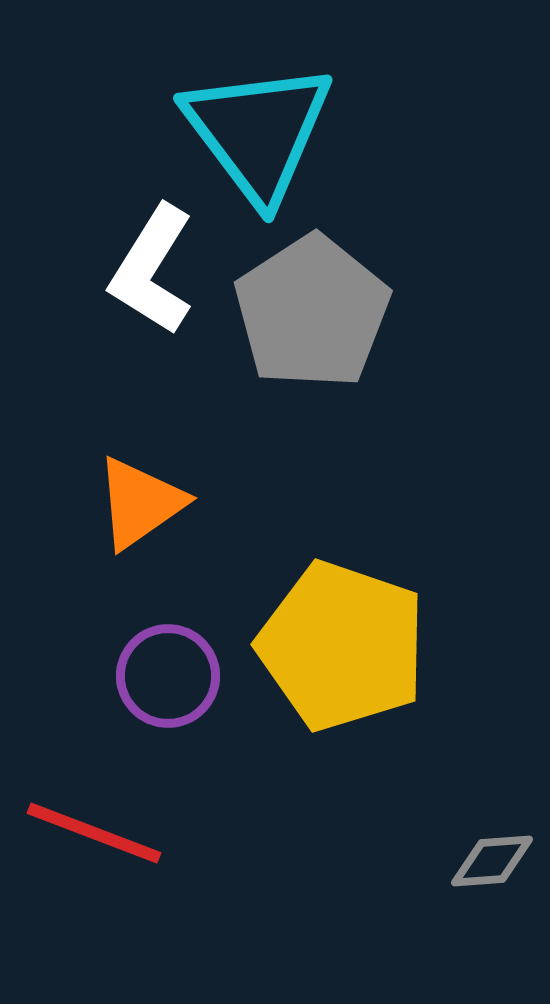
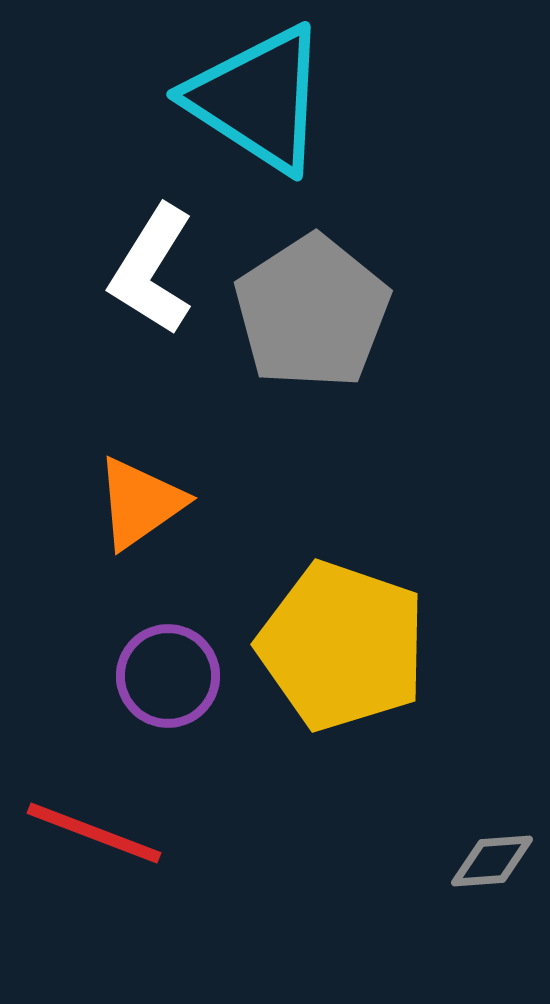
cyan triangle: moved 33 px up; rotated 20 degrees counterclockwise
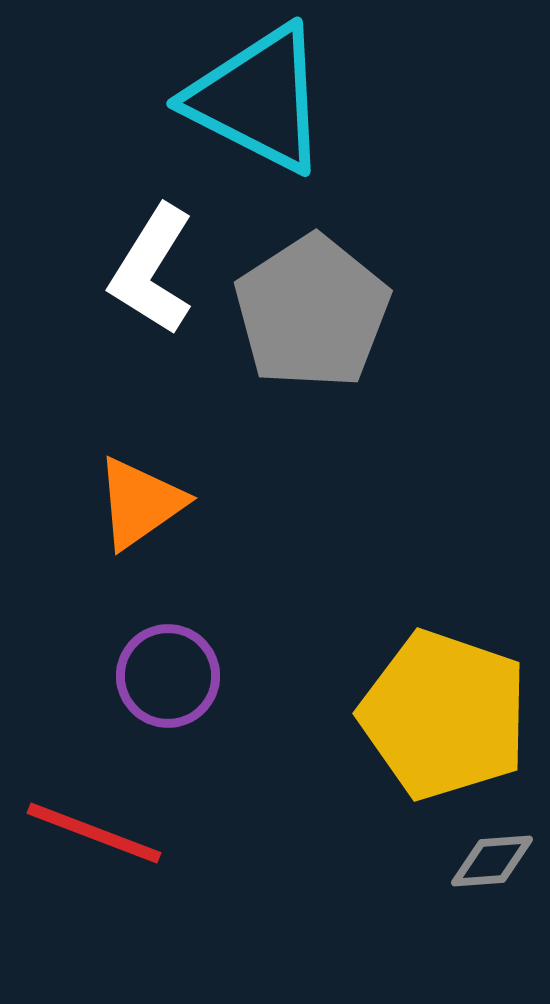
cyan triangle: rotated 6 degrees counterclockwise
yellow pentagon: moved 102 px right, 69 px down
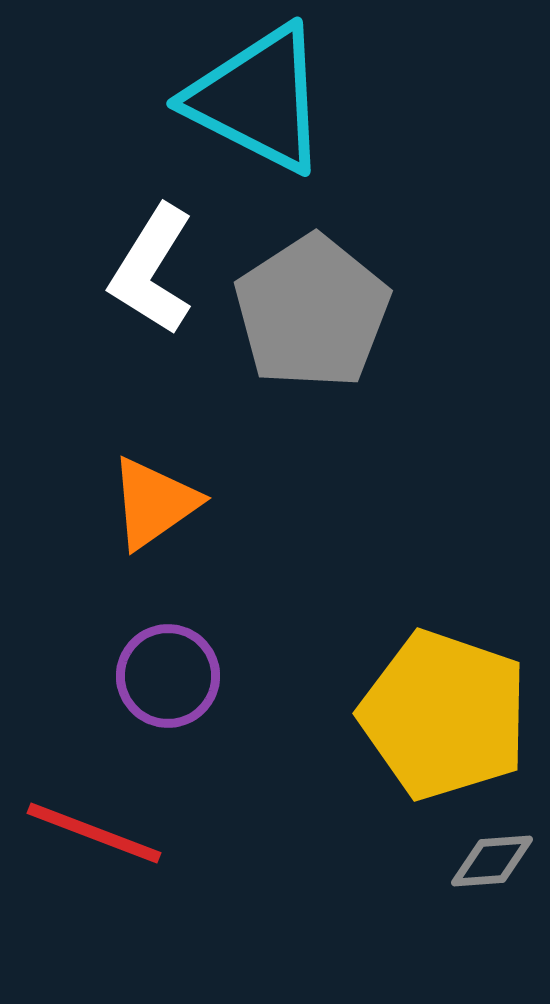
orange triangle: moved 14 px right
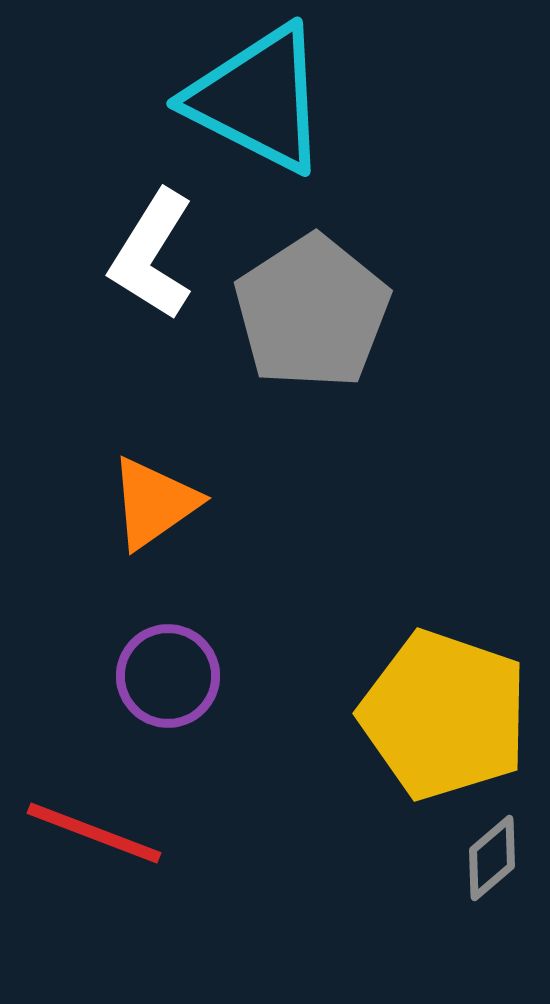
white L-shape: moved 15 px up
gray diamond: moved 3 px up; rotated 36 degrees counterclockwise
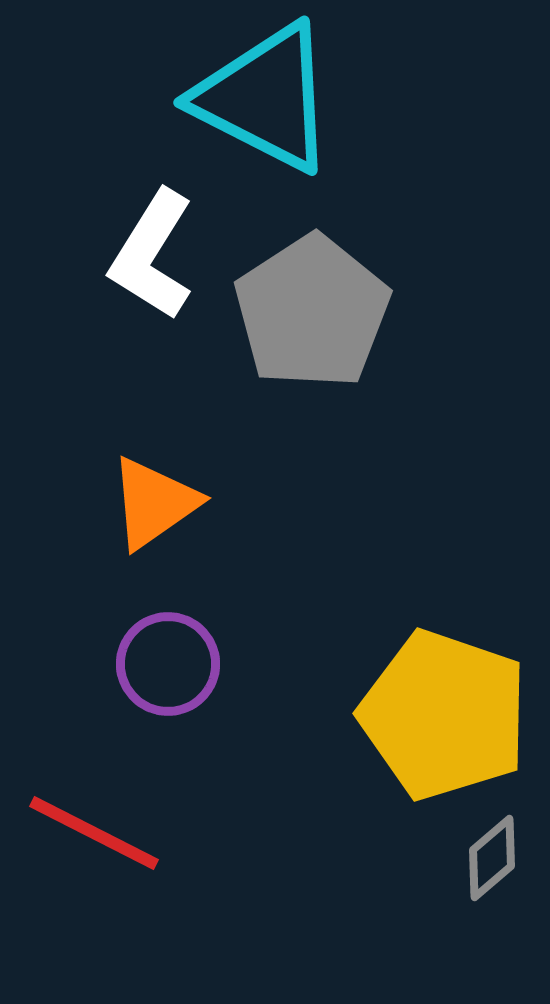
cyan triangle: moved 7 px right, 1 px up
purple circle: moved 12 px up
red line: rotated 6 degrees clockwise
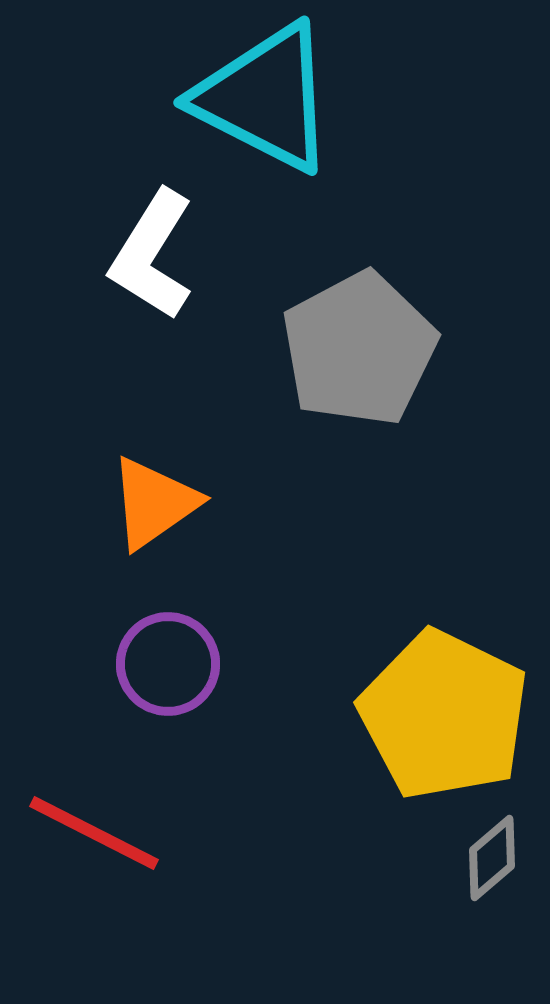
gray pentagon: moved 47 px right, 37 px down; rotated 5 degrees clockwise
yellow pentagon: rotated 7 degrees clockwise
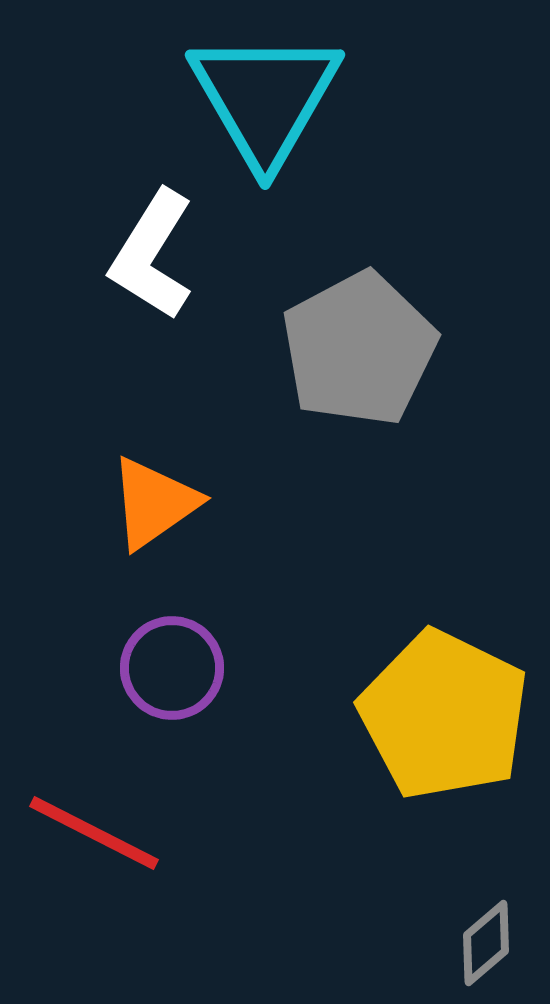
cyan triangle: rotated 33 degrees clockwise
purple circle: moved 4 px right, 4 px down
gray diamond: moved 6 px left, 85 px down
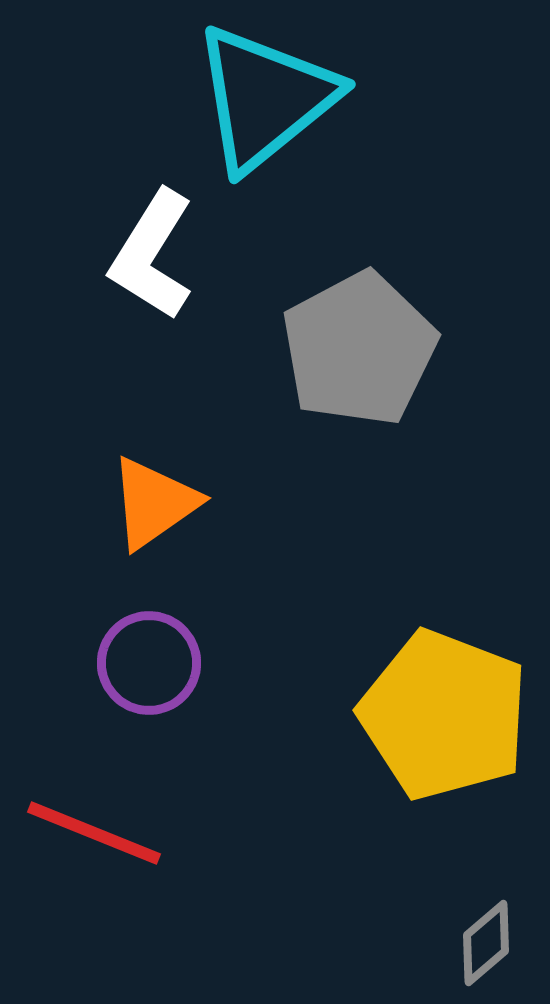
cyan triangle: rotated 21 degrees clockwise
purple circle: moved 23 px left, 5 px up
yellow pentagon: rotated 5 degrees counterclockwise
red line: rotated 5 degrees counterclockwise
